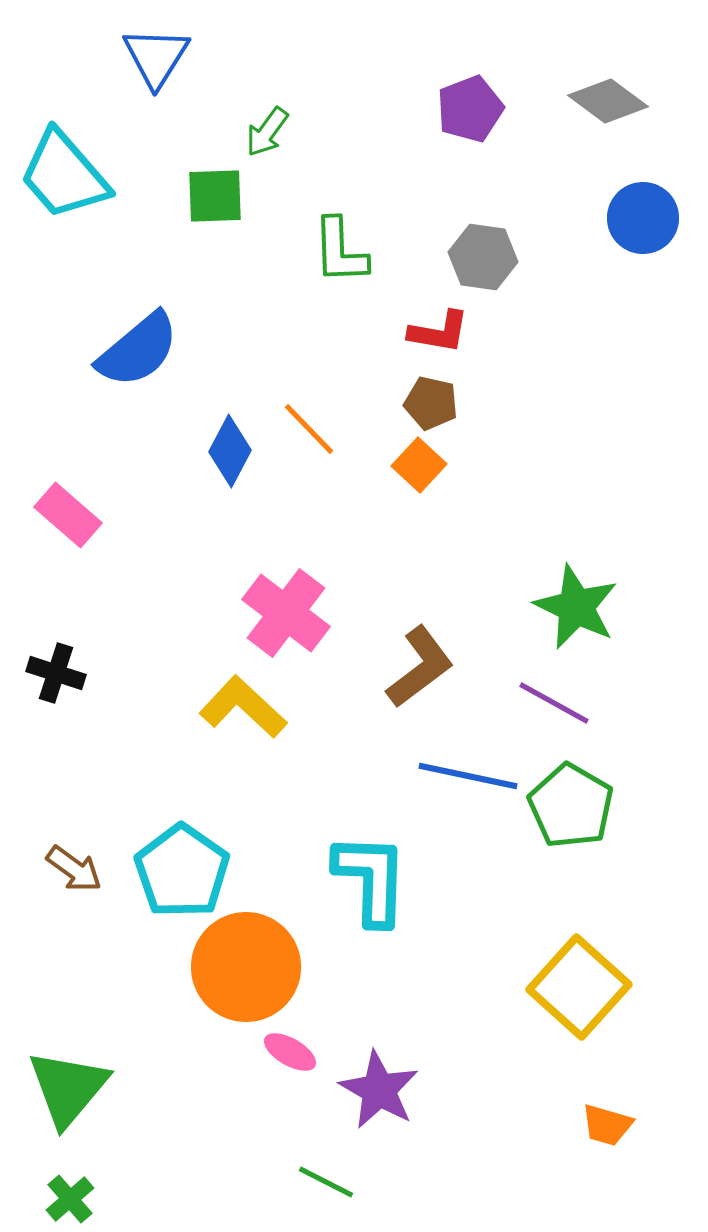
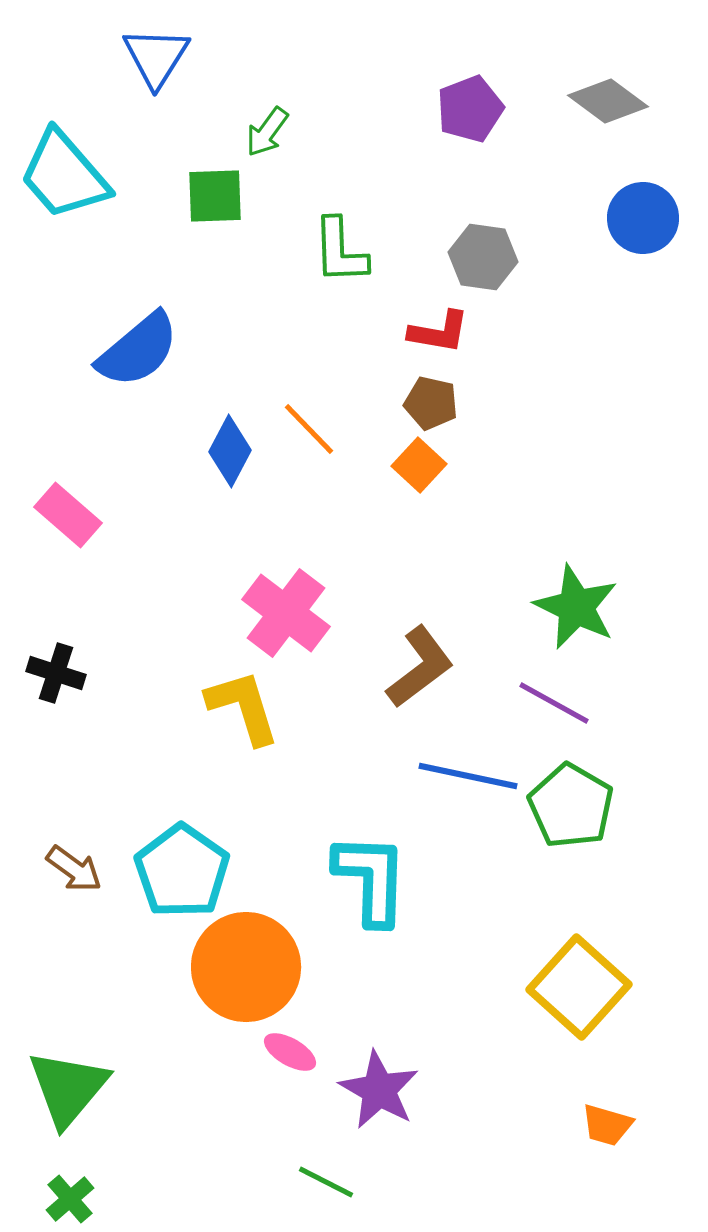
yellow L-shape: rotated 30 degrees clockwise
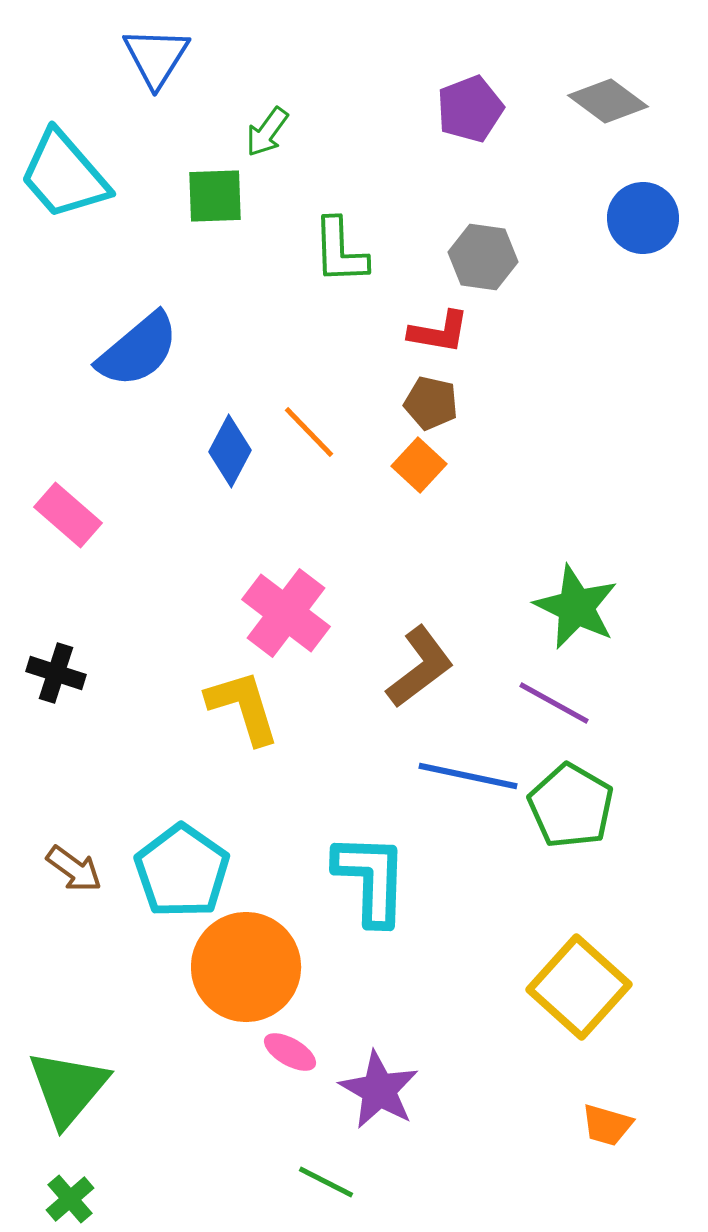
orange line: moved 3 px down
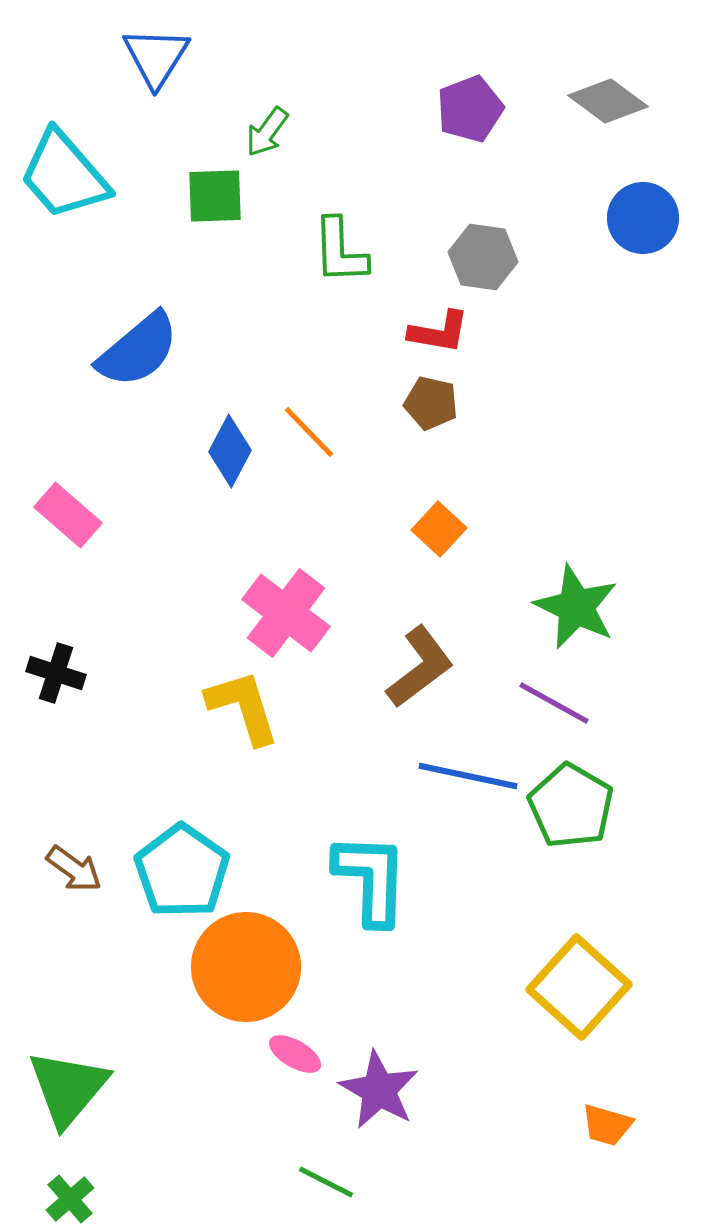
orange square: moved 20 px right, 64 px down
pink ellipse: moved 5 px right, 2 px down
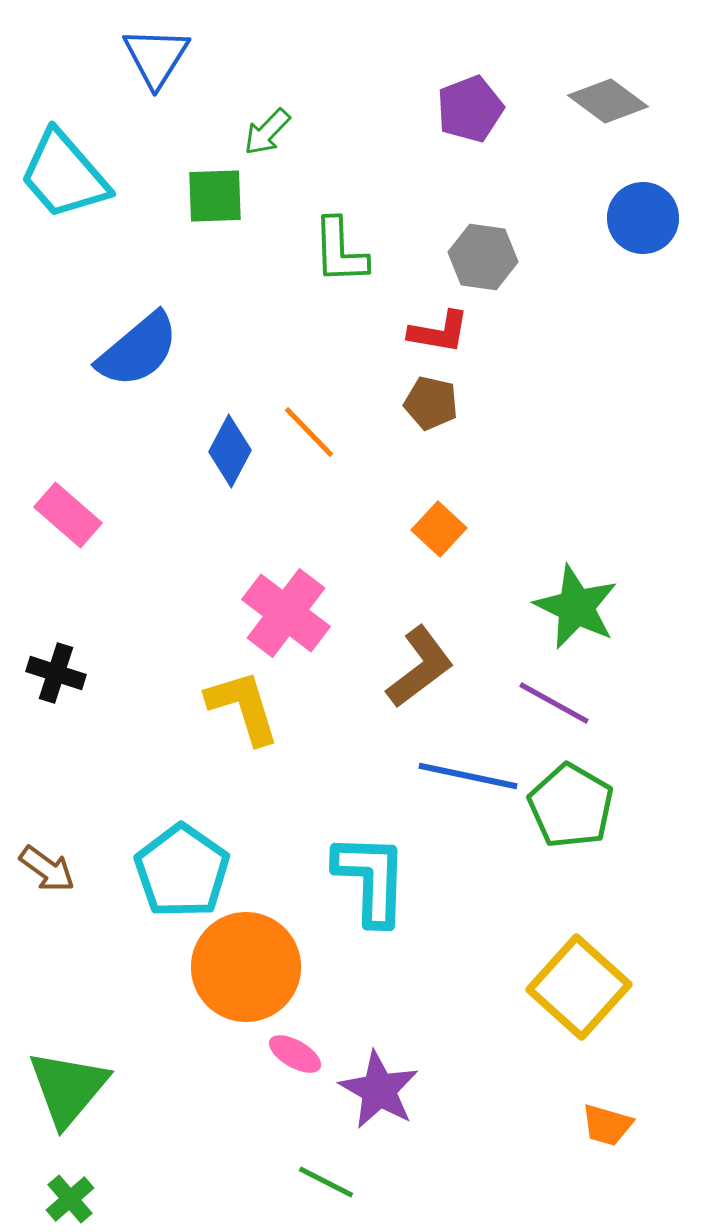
green arrow: rotated 8 degrees clockwise
brown arrow: moved 27 px left
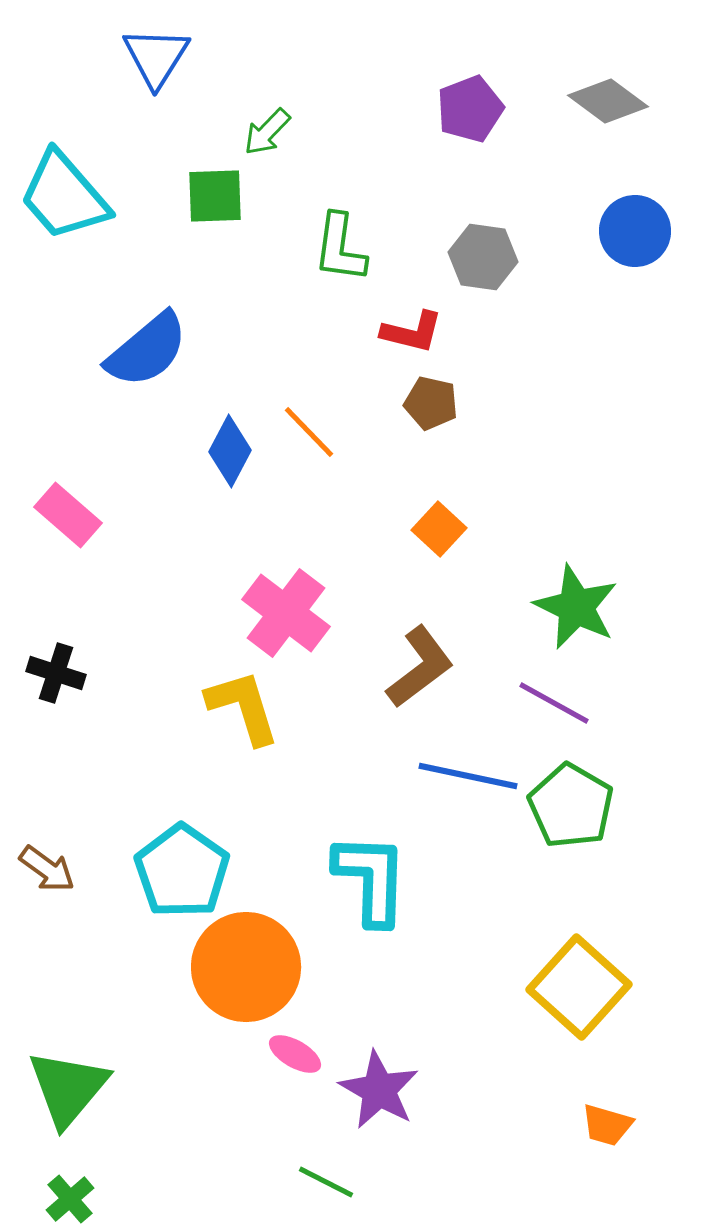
cyan trapezoid: moved 21 px down
blue circle: moved 8 px left, 13 px down
green L-shape: moved 3 px up; rotated 10 degrees clockwise
red L-shape: moved 27 px left; rotated 4 degrees clockwise
blue semicircle: moved 9 px right
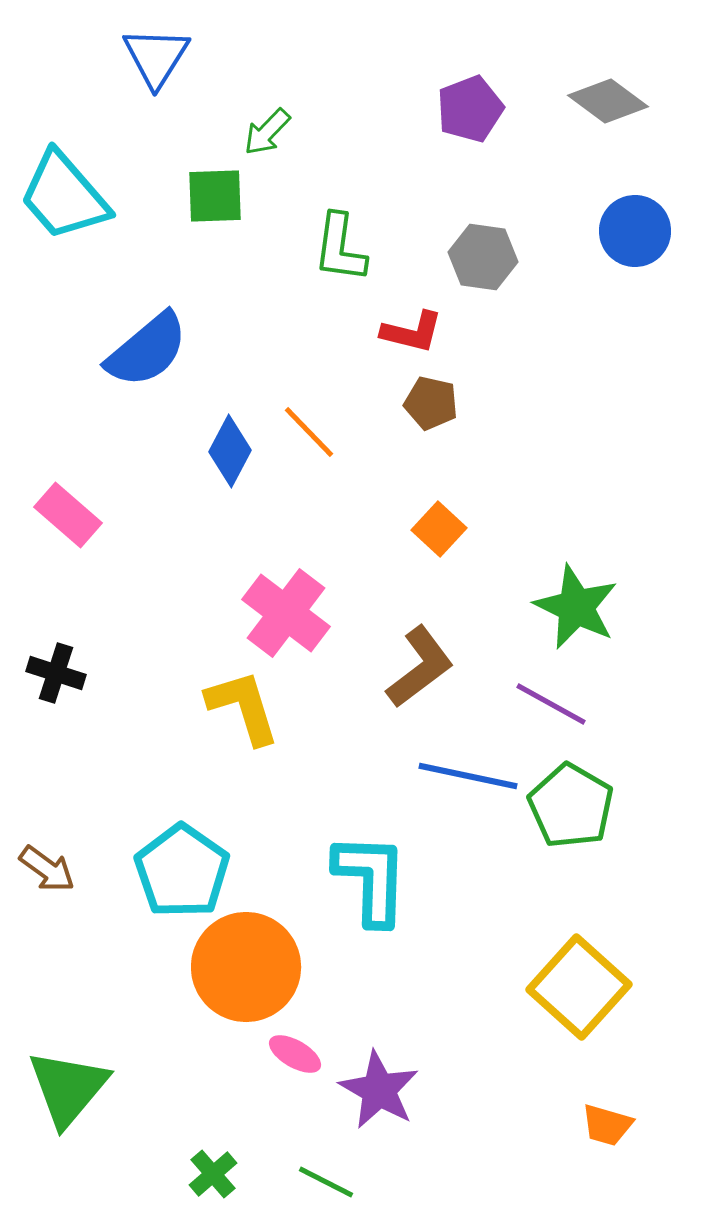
purple line: moved 3 px left, 1 px down
green cross: moved 143 px right, 25 px up
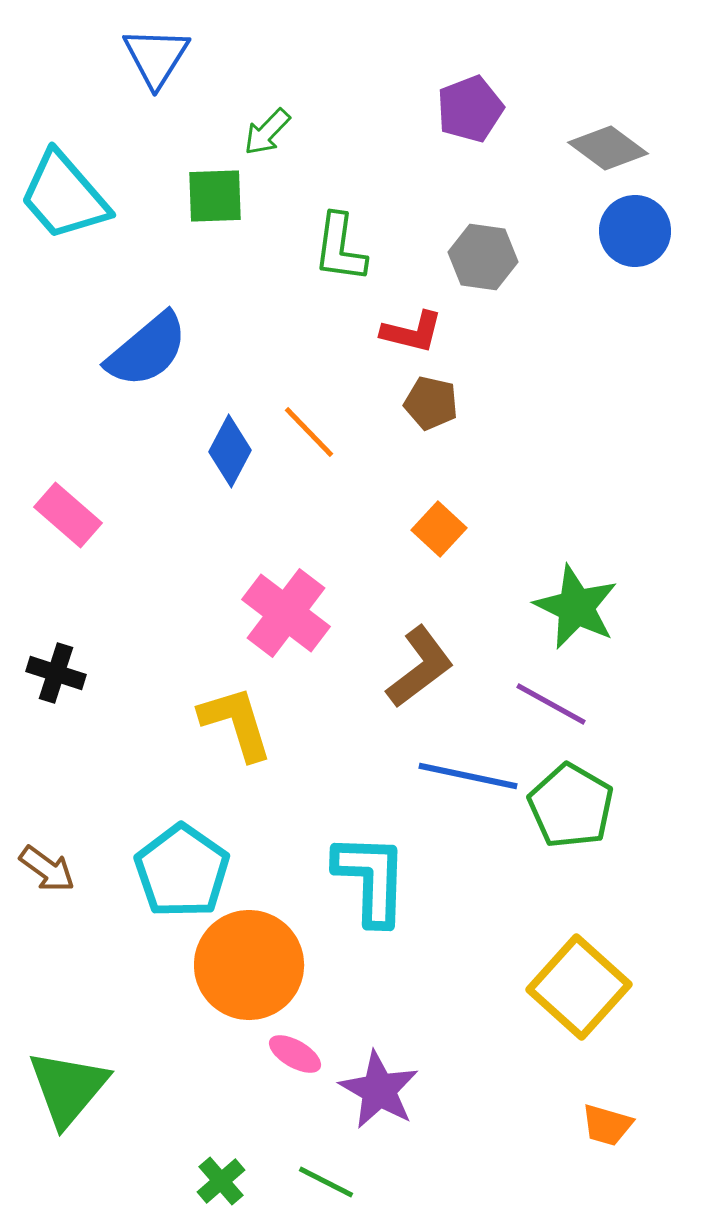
gray diamond: moved 47 px down
yellow L-shape: moved 7 px left, 16 px down
orange circle: moved 3 px right, 2 px up
green cross: moved 8 px right, 7 px down
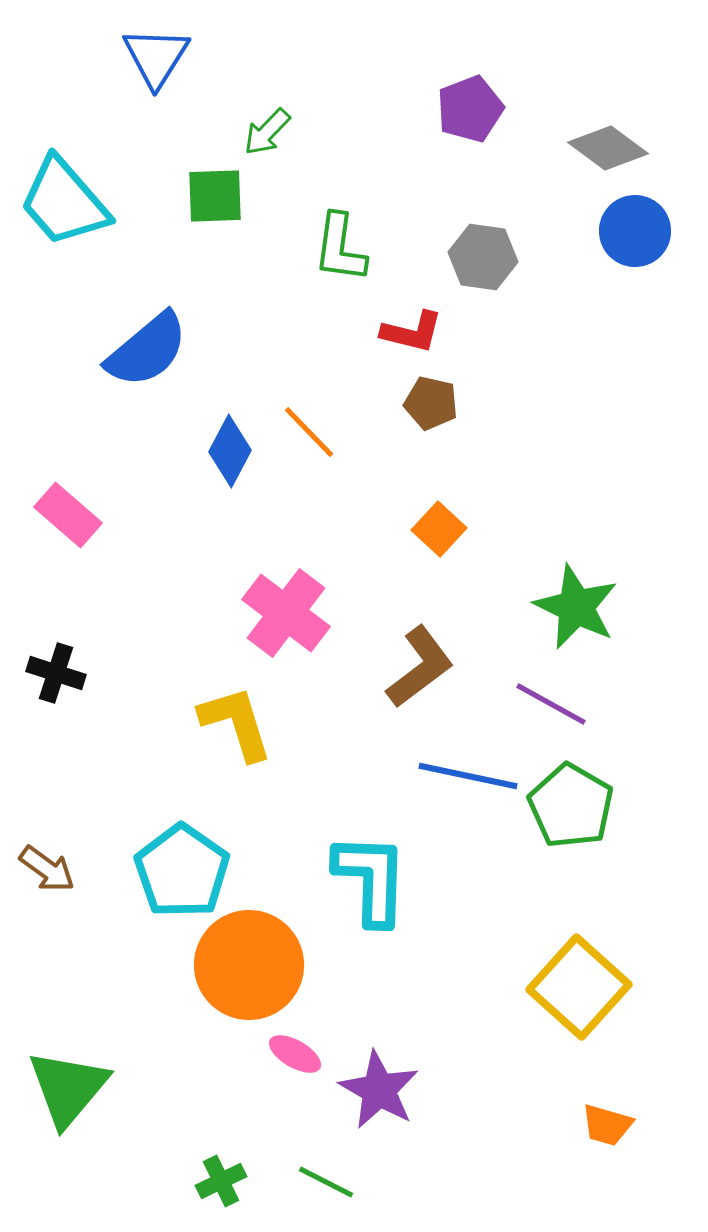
cyan trapezoid: moved 6 px down
green cross: rotated 15 degrees clockwise
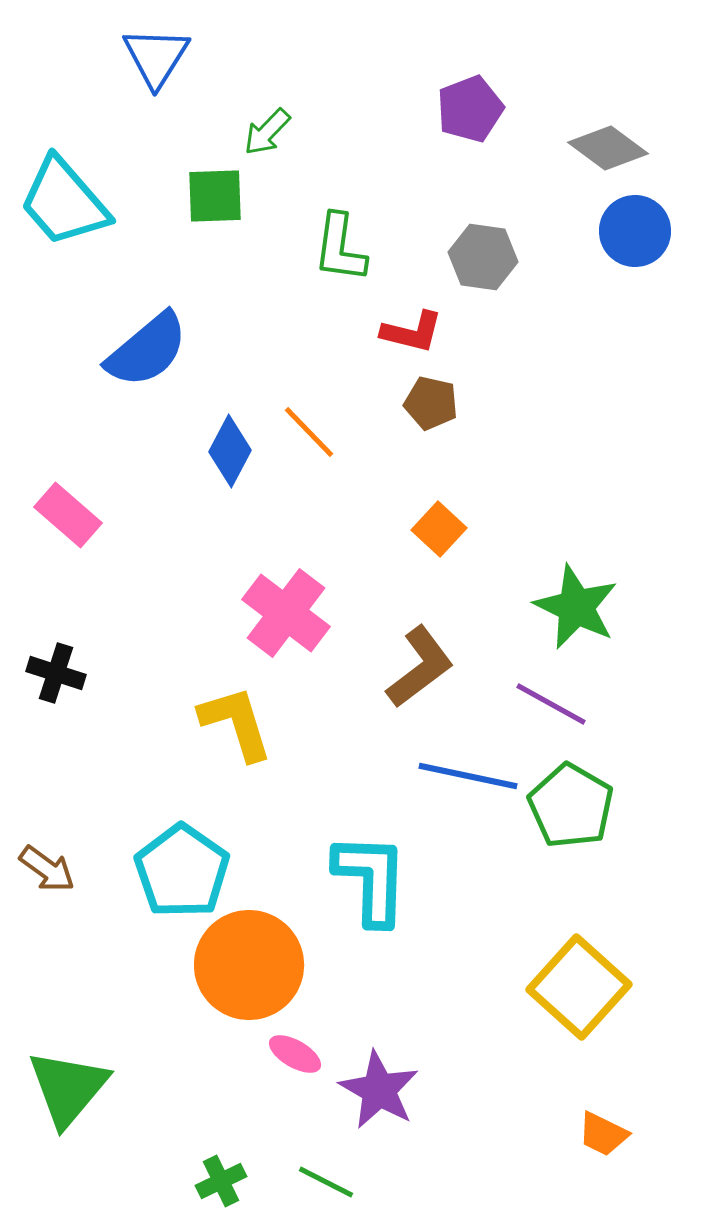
orange trapezoid: moved 4 px left, 9 px down; rotated 10 degrees clockwise
